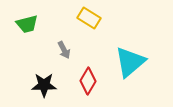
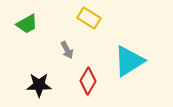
green trapezoid: rotated 15 degrees counterclockwise
gray arrow: moved 3 px right
cyan triangle: moved 1 px left, 1 px up; rotated 8 degrees clockwise
black star: moved 5 px left
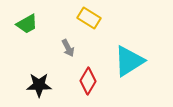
gray arrow: moved 1 px right, 2 px up
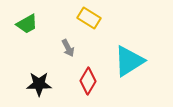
black star: moved 1 px up
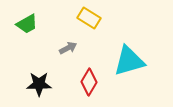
gray arrow: rotated 90 degrees counterclockwise
cyan triangle: rotated 16 degrees clockwise
red diamond: moved 1 px right, 1 px down
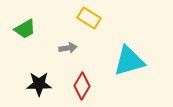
green trapezoid: moved 2 px left, 5 px down
gray arrow: rotated 18 degrees clockwise
red diamond: moved 7 px left, 4 px down
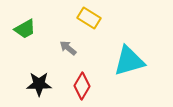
gray arrow: rotated 132 degrees counterclockwise
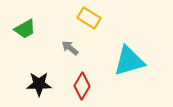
gray arrow: moved 2 px right
